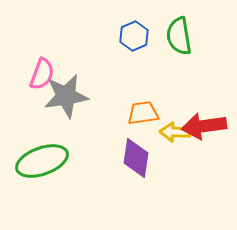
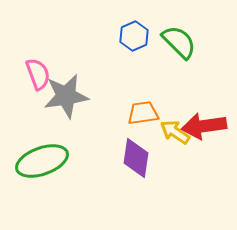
green semicircle: moved 6 px down; rotated 144 degrees clockwise
pink semicircle: moved 4 px left; rotated 40 degrees counterclockwise
yellow arrow: rotated 32 degrees clockwise
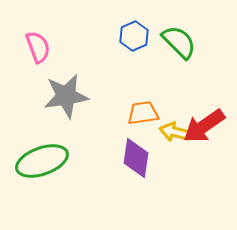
pink semicircle: moved 27 px up
red arrow: rotated 27 degrees counterclockwise
yellow arrow: rotated 20 degrees counterclockwise
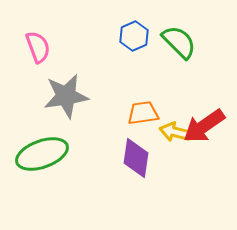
green ellipse: moved 7 px up
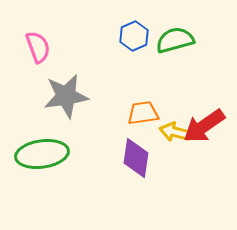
green semicircle: moved 4 px left, 2 px up; rotated 60 degrees counterclockwise
green ellipse: rotated 12 degrees clockwise
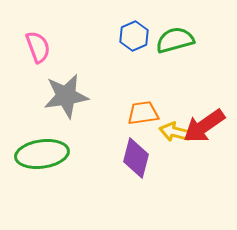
purple diamond: rotated 6 degrees clockwise
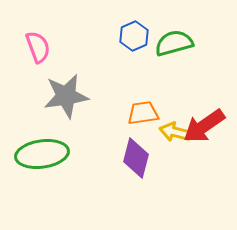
green semicircle: moved 1 px left, 3 px down
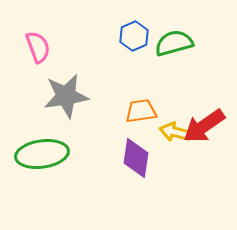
orange trapezoid: moved 2 px left, 2 px up
purple diamond: rotated 6 degrees counterclockwise
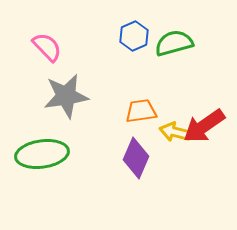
pink semicircle: moved 9 px right; rotated 24 degrees counterclockwise
purple diamond: rotated 15 degrees clockwise
